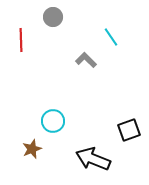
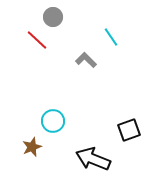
red line: moved 16 px right; rotated 45 degrees counterclockwise
brown star: moved 2 px up
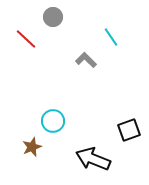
red line: moved 11 px left, 1 px up
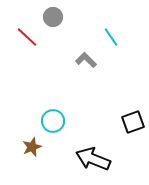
red line: moved 1 px right, 2 px up
black square: moved 4 px right, 8 px up
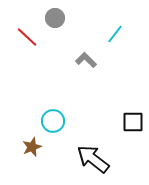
gray circle: moved 2 px right, 1 px down
cyan line: moved 4 px right, 3 px up; rotated 72 degrees clockwise
black square: rotated 20 degrees clockwise
black arrow: rotated 16 degrees clockwise
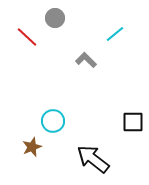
cyan line: rotated 12 degrees clockwise
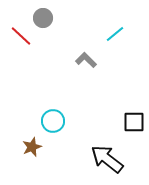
gray circle: moved 12 px left
red line: moved 6 px left, 1 px up
black square: moved 1 px right
black arrow: moved 14 px right
